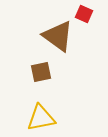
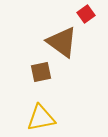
red square: moved 2 px right; rotated 30 degrees clockwise
brown triangle: moved 4 px right, 6 px down
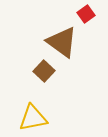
brown square: moved 3 px right, 1 px up; rotated 35 degrees counterclockwise
yellow triangle: moved 8 px left
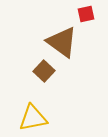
red square: rotated 24 degrees clockwise
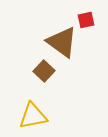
red square: moved 6 px down
yellow triangle: moved 2 px up
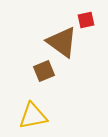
brown square: rotated 25 degrees clockwise
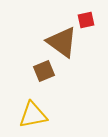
yellow triangle: moved 1 px up
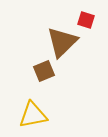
red square: rotated 30 degrees clockwise
brown triangle: rotated 40 degrees clockwise
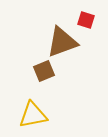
brown triangle: rotated 24 degrees clockwise
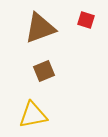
brown triangle: moved 22 px left, 14 px up
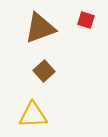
brown square: rotated 20 degrees counterclockwise
yellow triangle: rotated 8 degrees clockwise
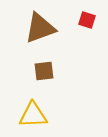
red square: moved 1 px right
brown square: rotated 35 degrees clockwise
